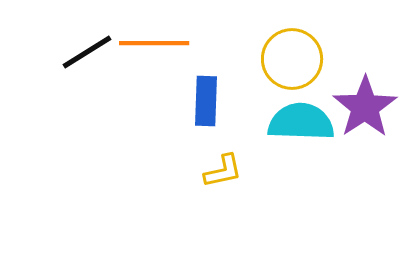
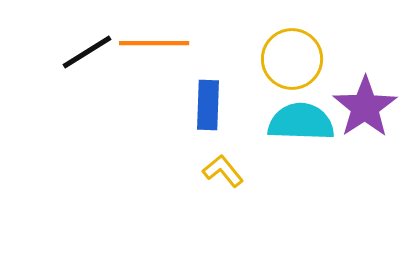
blue rectangle: moved 2 px right, 4 px down
yellow L-shape: rotated 117 degrees counterclockwise
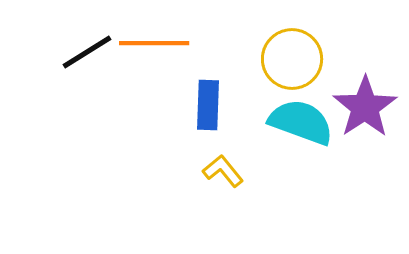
cyan semicircle: rotated 18 degrees clockwise
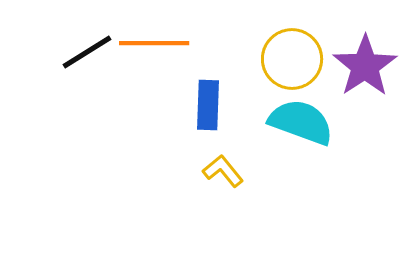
purple star: moved 41 px up
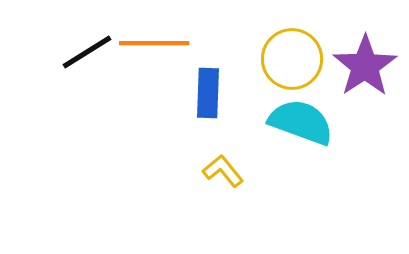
blue rectangle: moved 12 px up
